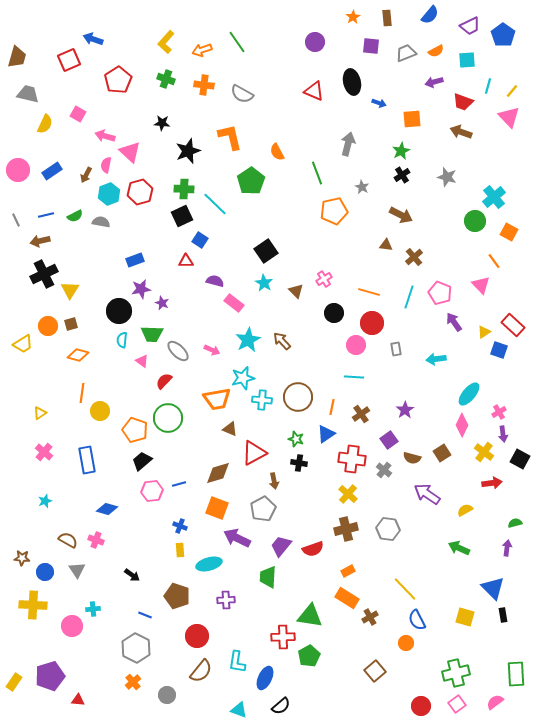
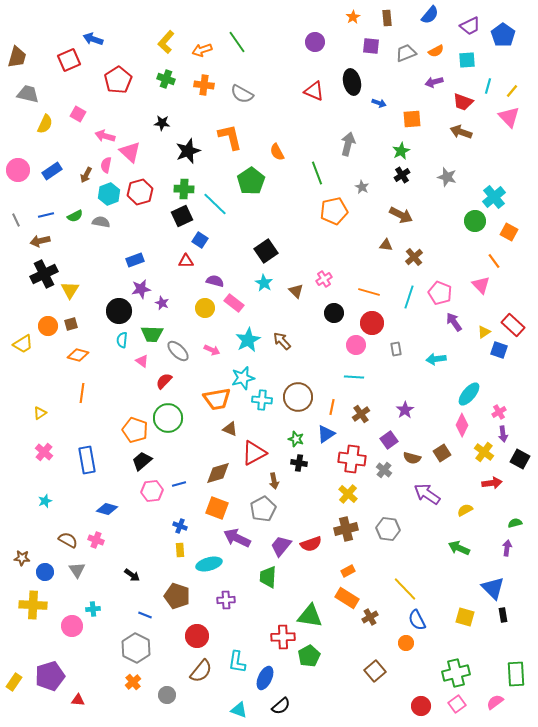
yellow circle at (100, 411): moved 105 px right, 103 px up
red semicircle at (313, 549): moved 2 px left, 5 px up
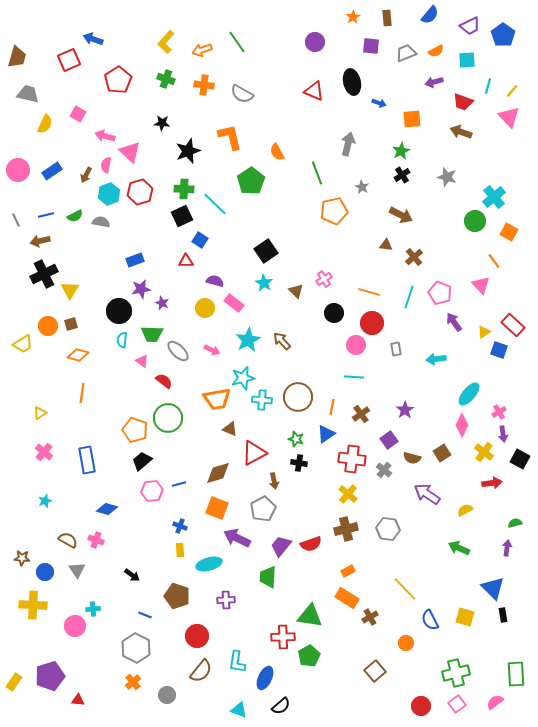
red semicircle at (164, 381): rotated 84 degrees clockwise
blue semicircle at (417, 620): moved 13 px right
pink circle at (72, 626): moved 3 px right
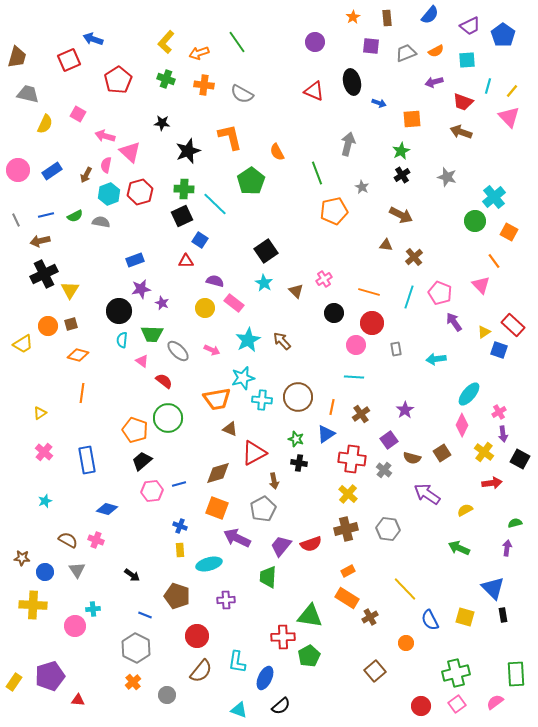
orange arrow at (202, 50): moved 3 px left, 3 px down
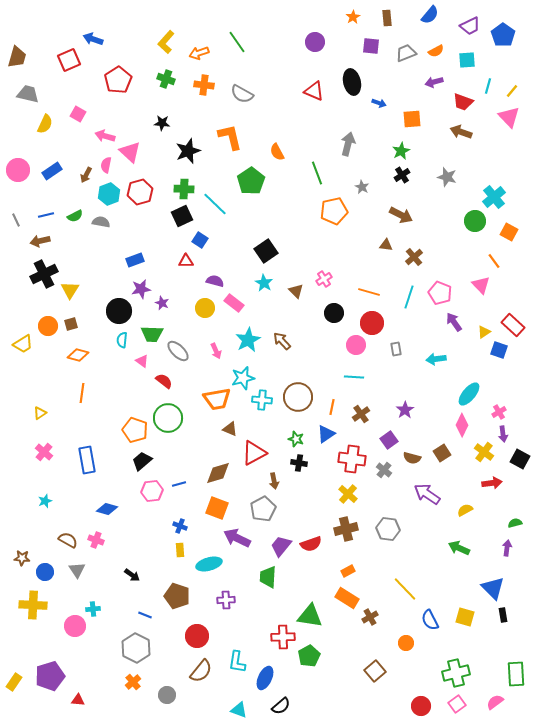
pink arrow at (212, 350): moved 4 px right, 1 px down; rotated 42 degrees clockwise
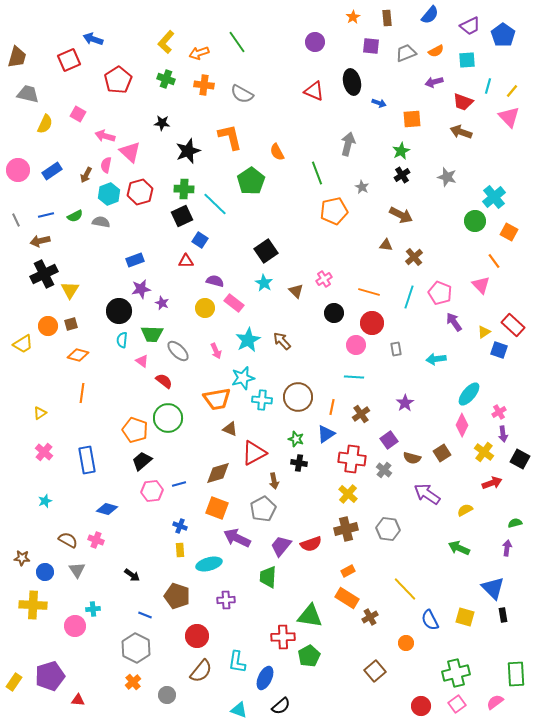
purple star at (405, 410): moved 7 px up
red arrow at (492, 483): rotated 12 degrees counterclockwise
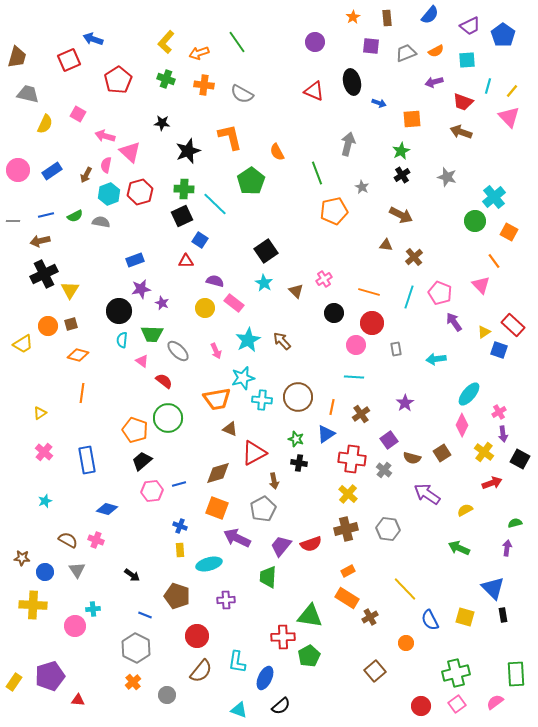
gray line at (16, 220): moved 3 px left, 1 px down; rotated 64 degrees counterclockwise
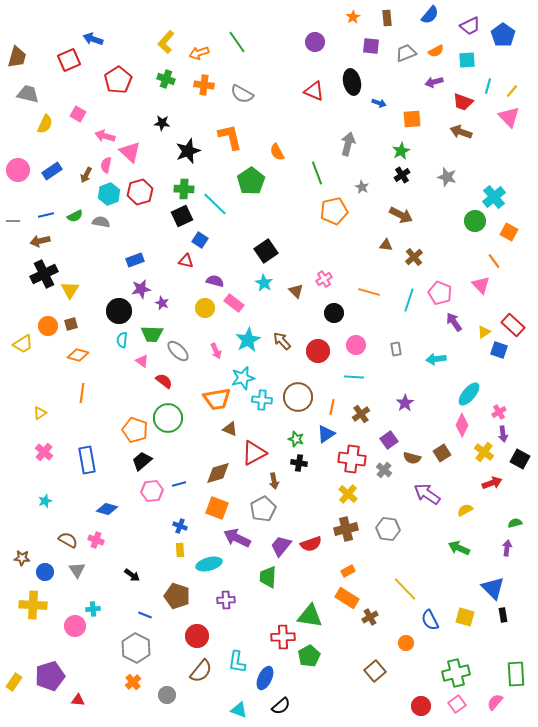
red triangle at (186, 261): rotated 14 degrees clockwise
cyan line at (409, 297): moved 3 px down
red circle at (372, 323): moved 54 px left, 28 px down
pink semicircle at (495, 702): rotated 12 degrees counterclockwise
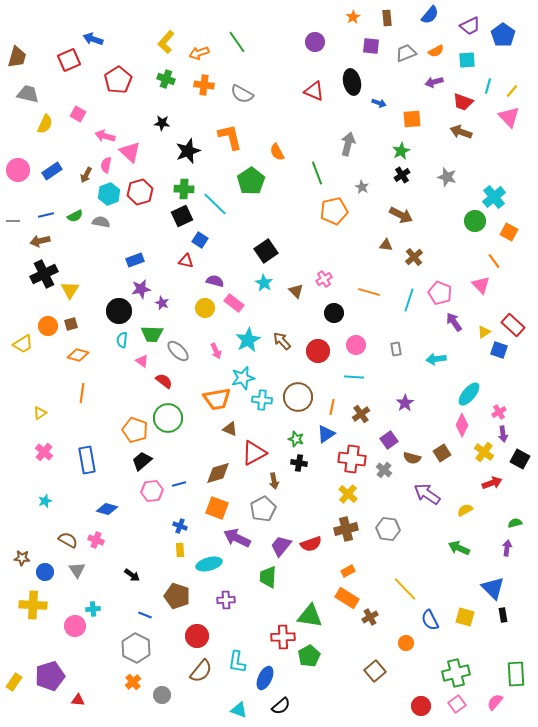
gray circle at (167, 695): moved 5 px left
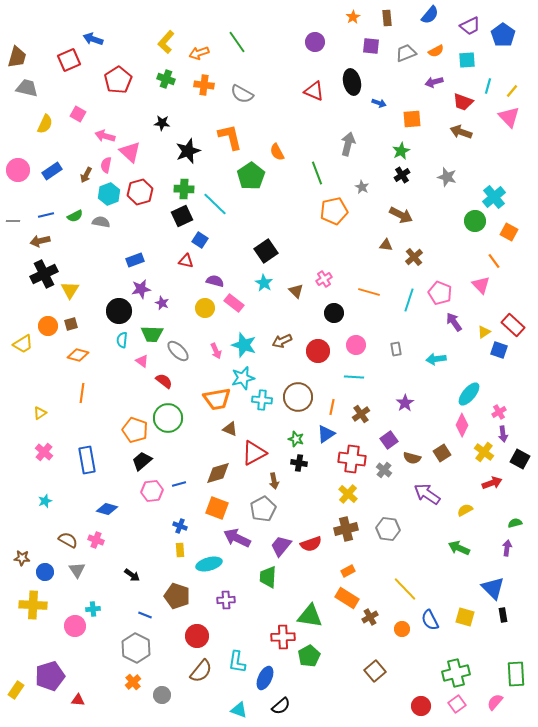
gray trapezoid at (28, 94): moved 1 px left, 6 px up
green pentagon at (251, 181): moved 5 px up
cyan star at (248, 340): moved 4 px left, 5 px down; rotated 25 degrees counterclockwise
brown arrow at (282, 341): rotated 72 degrees counterclockwise
orange circle at (406, 643): moved 4 px left, 14 px up
yellow rectangle at (14, 682): moved 2 px right, 8 px down
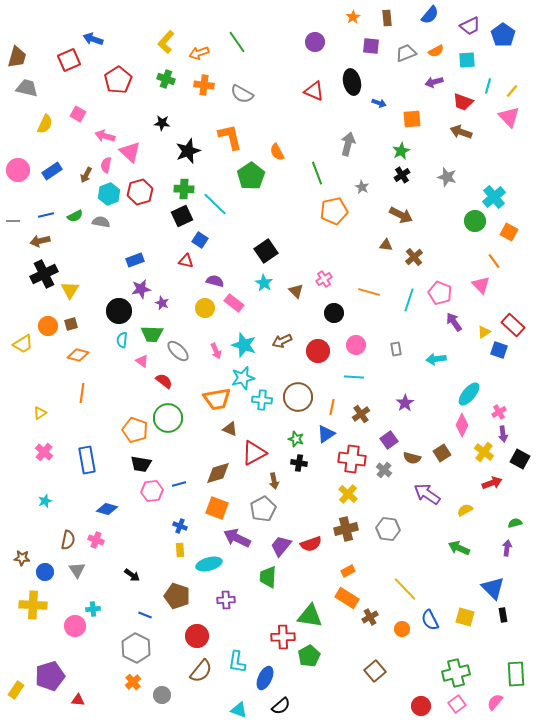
black trapezoid at (142, 461): moved 1 px left, 3 px down; rotated 130 degrees counterclockwise
brown semicircle at (68, 540): rotated 72 degrees clockwise
